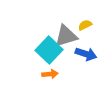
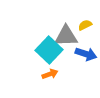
gray triangle: rotated 15 degrees clockwise
orange arrow: rotated 14 degrees counterclockwise
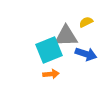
yellow semicircle: moved 1 px right, 3 px up
cyan square: rotated 24 degrees clockwise
orange arrow: moved 1 px right; rotated 14 degrees clockwise
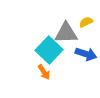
gray triangle: moved 3 px up
cyan square: rotated 24 degrees counterclockwise
orange arrow: moved 7 px left, 2 px up; rotated 63 degrees clockwise
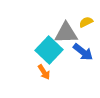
blue arrow: moved 3 px left, 2 px up; rotated 20 degrees clockwise
